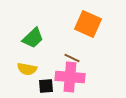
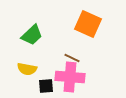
green trapezoid: moved 1 px left, 3 px up
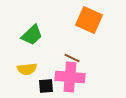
orange square: moved 1 px right, 4 px up
yellow semicircle: rotated 18 degrees counterclockwise
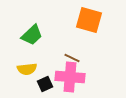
orange square: rotated 8 degrees counterclockwise
black square: moved 1 px left, 2 px up; rotated 21 degrees counterclockwise
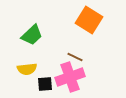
orange square: rotated 16 degrees clockwise
brown line: moved 3 px right, 1 px up
pink cross: rotated 24 degrees counterclockwise
black square: rotated 21 degrees clockwise
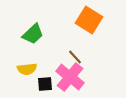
green trapezoid: moved 1 px right, 1 px up
brown line: rotated 21 degrees clockwise
pink cross: rotated 32 degrees counterclockwise
